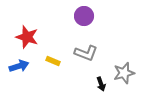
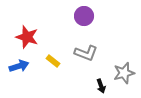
yellow rectangle: rotated 16 degrees clockwise
black arrow: moved 2 px down
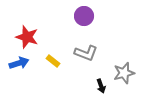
blue arrow: moved 3 px up
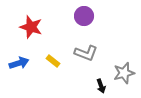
red star: moved 4 px right, 10 px up
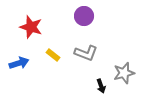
yellow rectangle: moved 6 px up
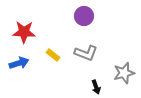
red star: moved 7 px left, 5 px down; rotated 15 degrees counterclockwise
black arrow: moved 5 px left, 1 px down
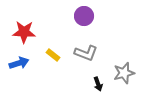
black arrow: moved 2 px right, 3 px up
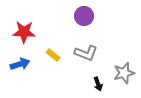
blue arrow: moved 1 px right, 1 px down
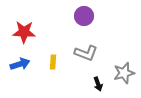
yellow rectangle: moved 7 px down; rotated 56 degrees clockwise
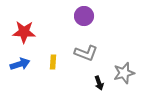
black arrow: moved 1 px right, 1 px up
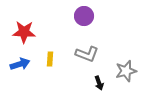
gray L-shape: moved 1 px right, 1 px down
yellow rectangle: moved 3 px left, 3 px up
gray star: moved 2 px right, 2 px up
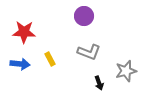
gray L-shape: moved 2 px right, 2 px up
yellow rectangle: rotated 32 degrees counterclockwise
blue arrow: rotated 24 degrees clockwise
